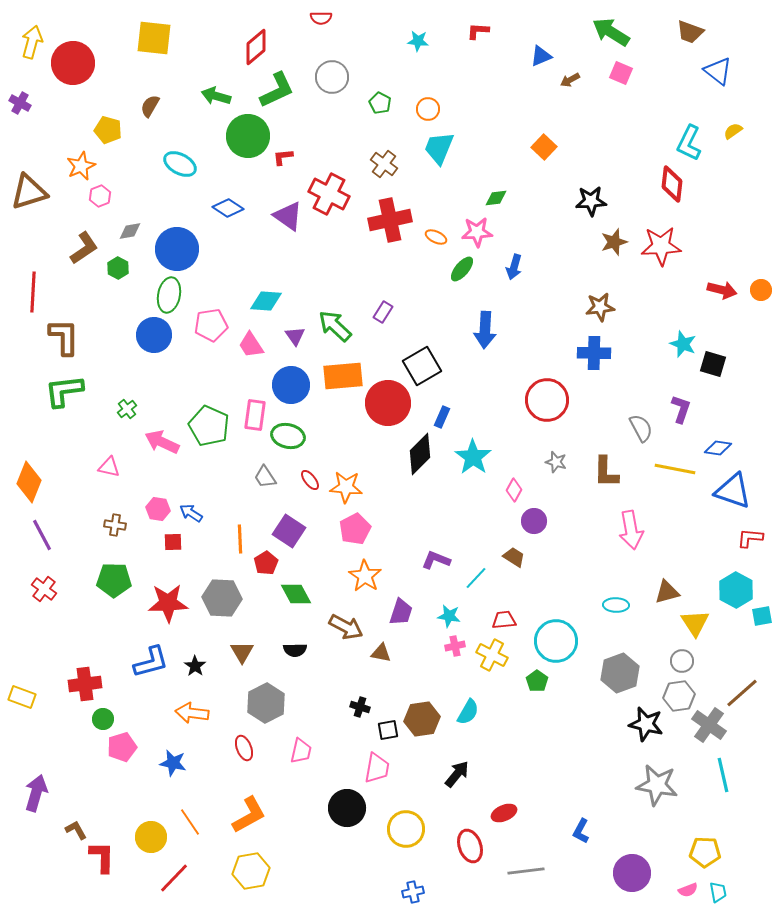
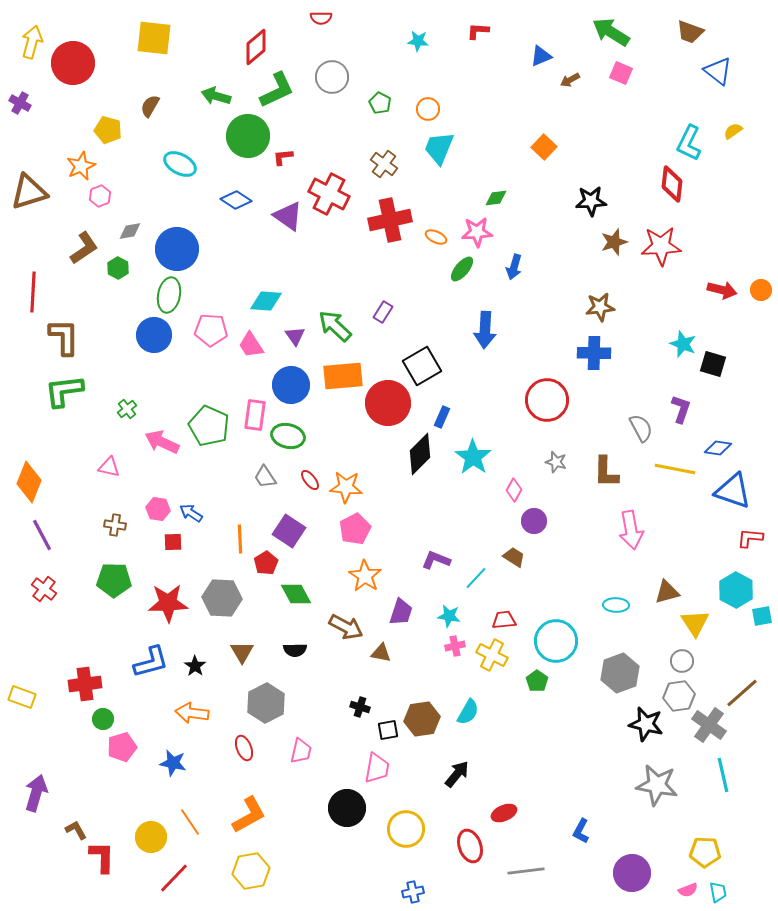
blue diamond at (228, 208): moved 8 px right, 8 px up
pink pentagon at (211, 325): moved 5 px down; rotated 12 degrees clockwise
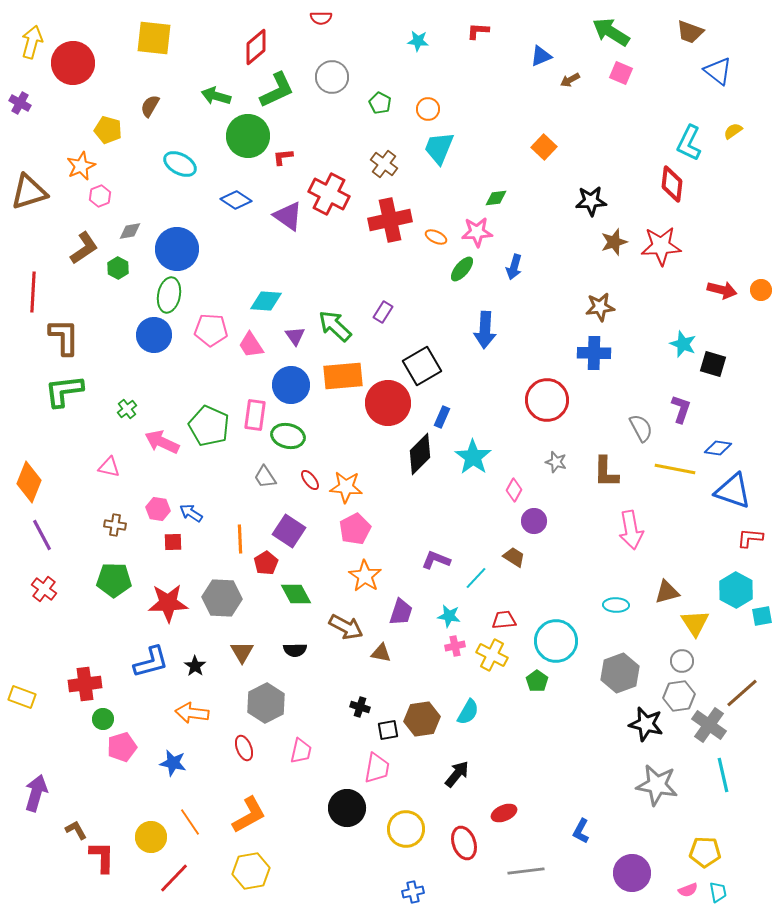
red ellipse at (470, 846): moved 6 px left, 3 px up
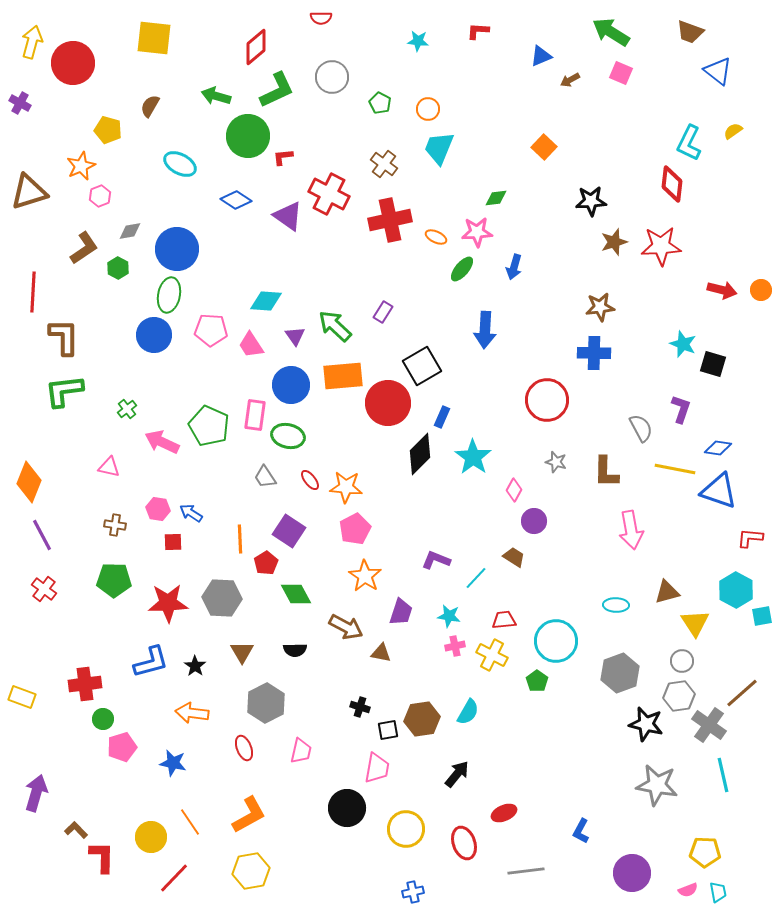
blue triangle at (733, 491): moved 14 px left
brown L-shape at (76, 830): rotated 15 degrees counterclockwise
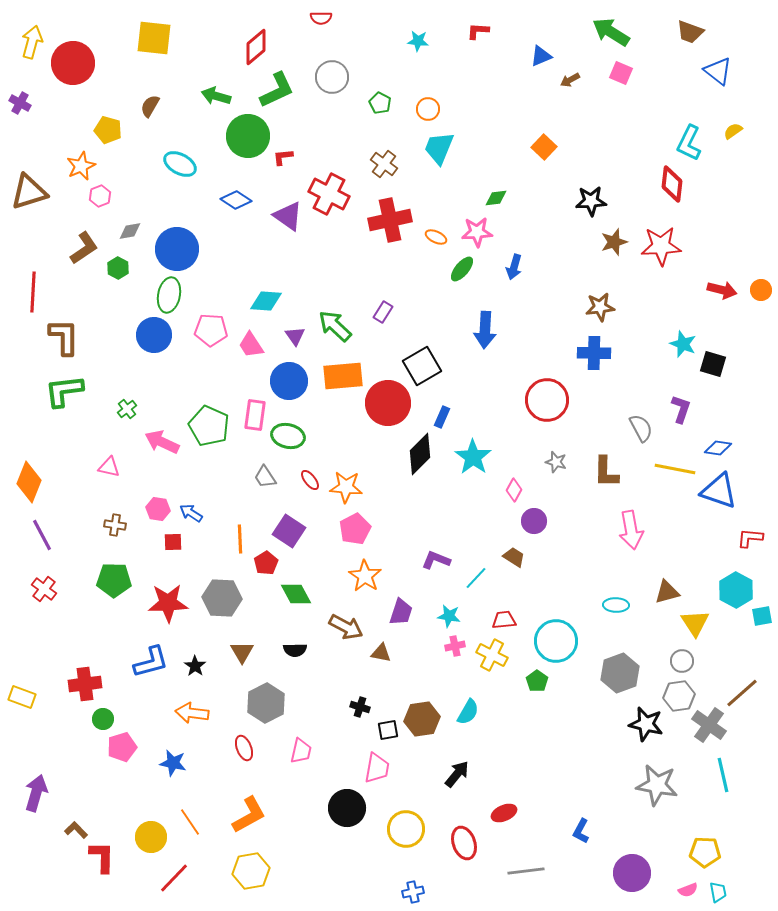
blue circle at (291, 385): moved 2 px left, 4 px up
